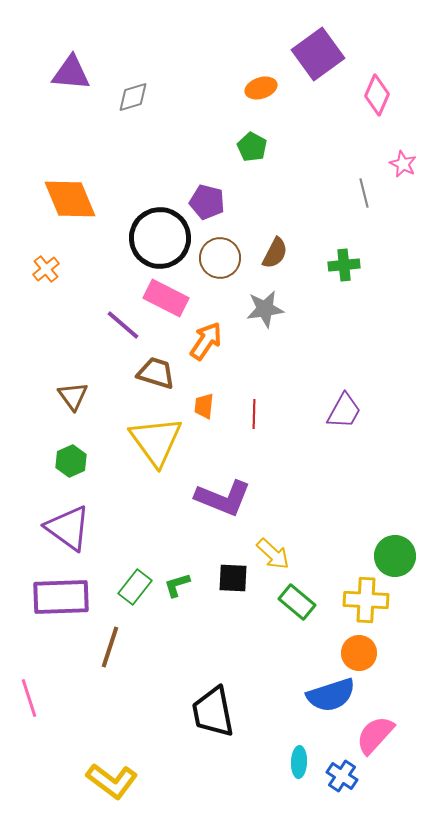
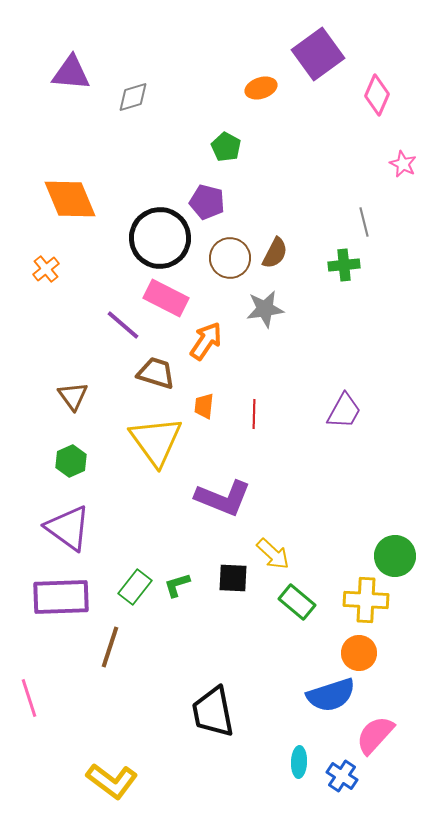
green pentagon at (252, 147): moved 26 px left
gray line at (364, 193): moved 29 px down
brown circle at (220, 258): moved 10 px right
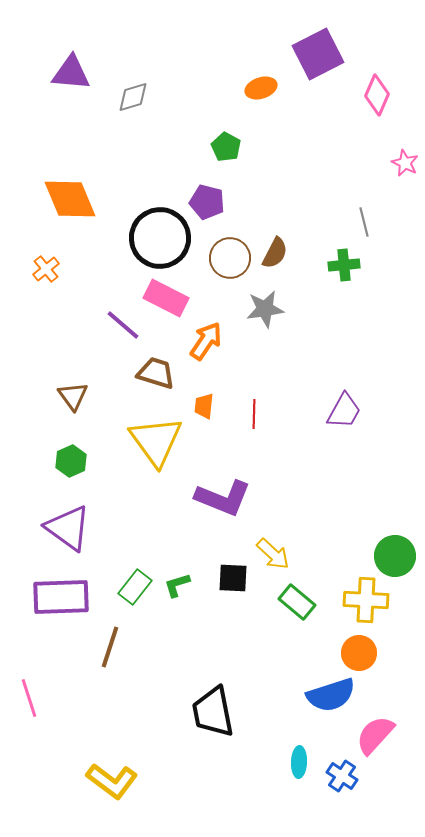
purple square at (318, 54): rotated 9 degrees clockwise
pink star at (403, 164): moved 2 px right, 1 px up
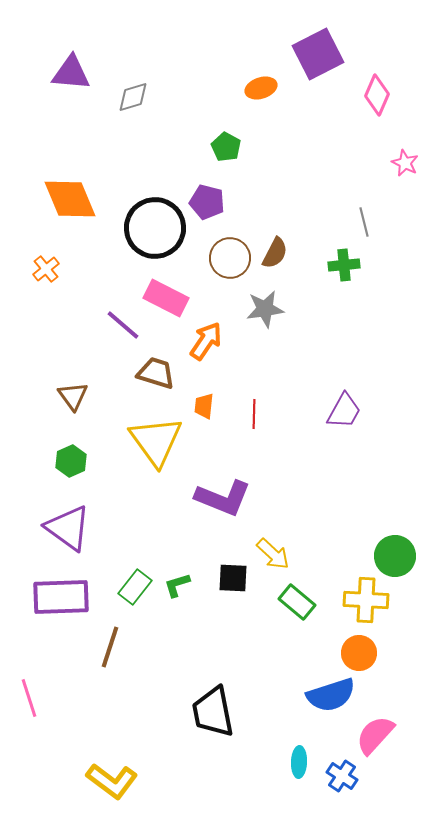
black circle at (160, 238): moved 5 px left, 10 px up
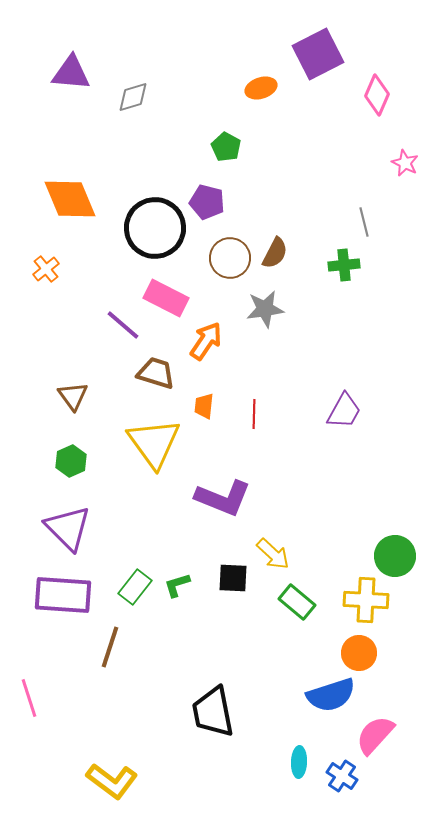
yellow triangle at (156, 441): moved 2 px left, 2 px down
purple triangle at (68, 528): rotated 9 degrees clockwise
purple rectangle at (61, 597): moved 2 px right, 2 px up; rotated 6 degrees clockwise
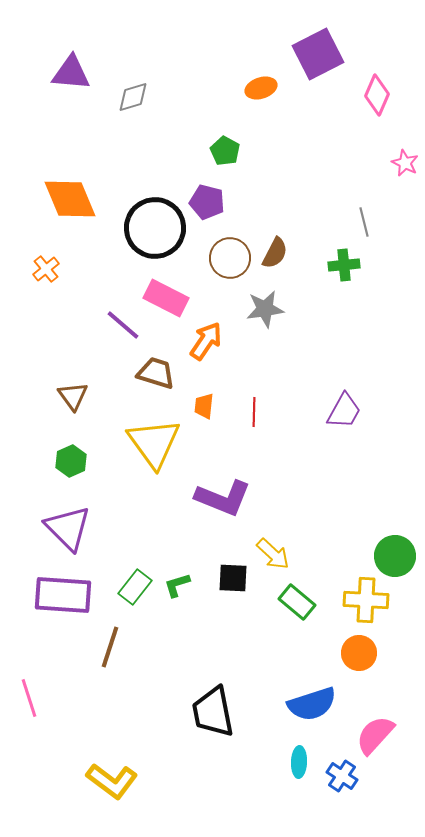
green pentagon at (226, 147): moved 1 px left, 4 px down
red line at (254, 414): moved 2 px up
blue semicircle at (331, 695): moved 19 px left, 9 px down
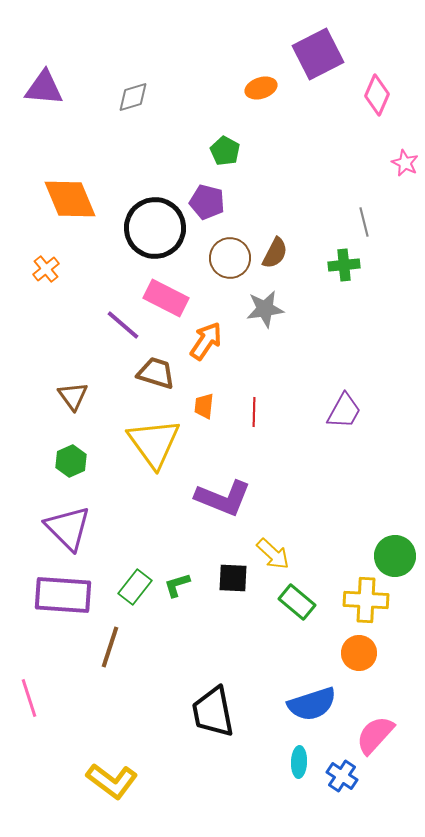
purple triangle at (71, 73): moved 27 px left, 15 px down
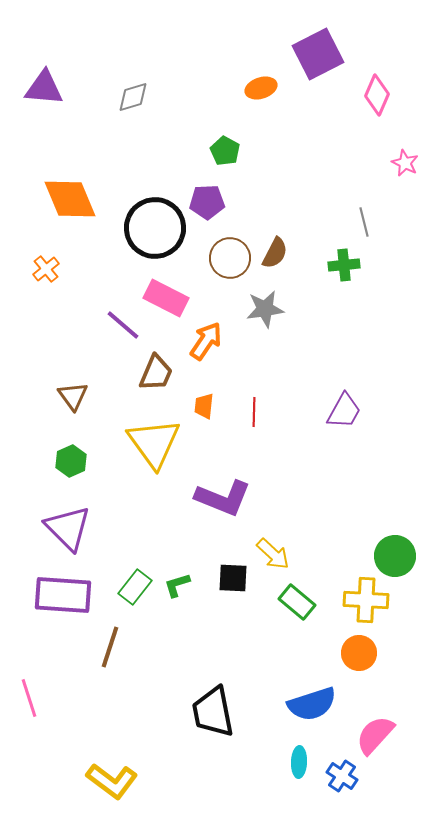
purple pentagon at (207, 202): rotated 16 degrees counterclockwise
brown trapezoid at (156, 373): rotated 96 degrees clockwise
